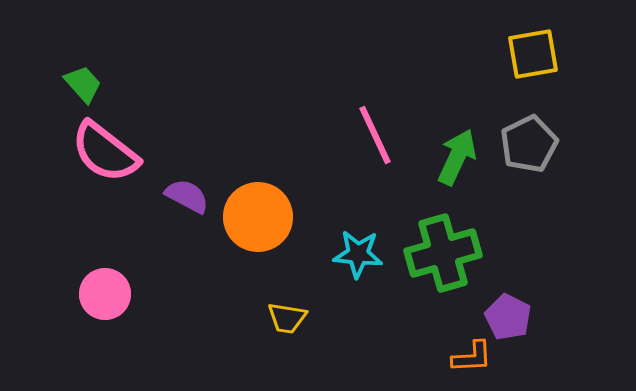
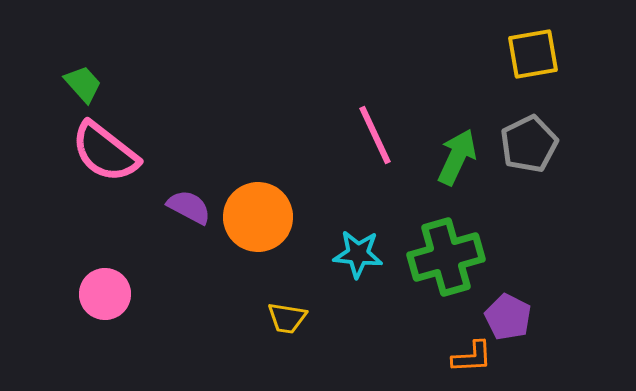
purple semicircle: moved 2 px right, 11 px down
green cross: moved 3 px right, 4 px down
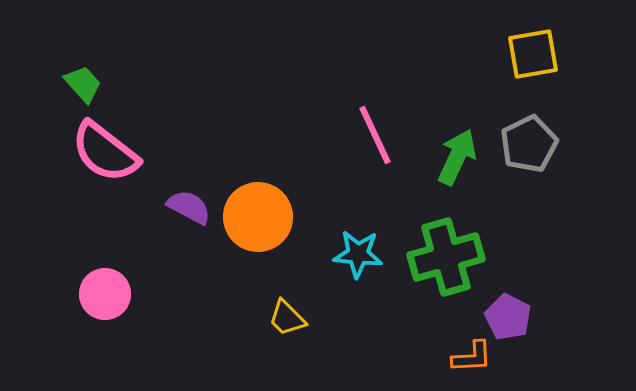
yellow trapezoid: rotated 36 degrees clockwise
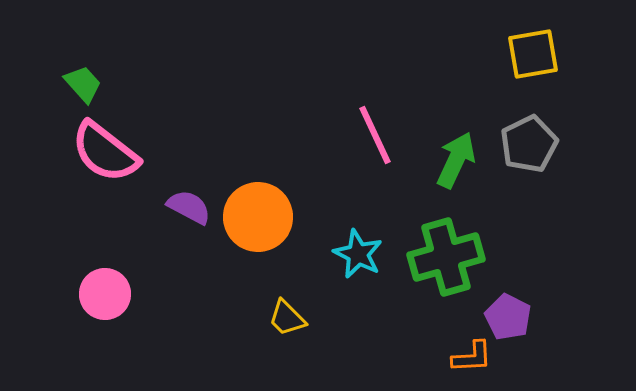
green arrow: moved 1 px left, 3 px down
cyan star: rotated 21 degrees clockwise
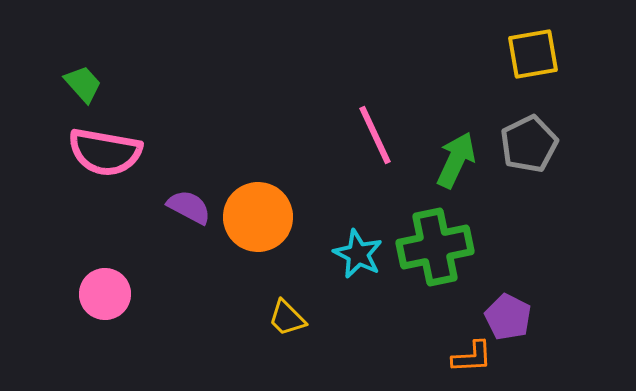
pink semicircle: rotated 28 degrees counterclockwise
green cross: moved 11 px left, 10 px up; rotated 4 degrees clockwise
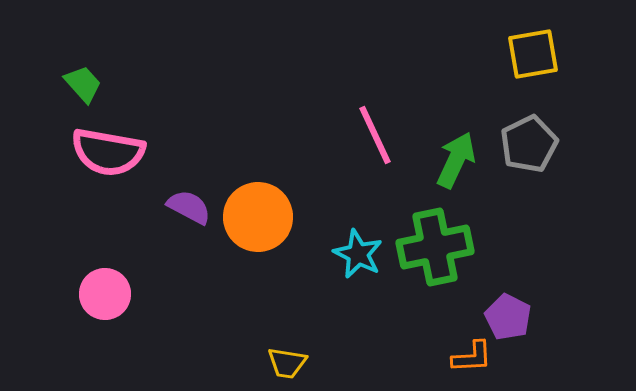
pink semicircle: moved 3 px right
yellow trapezoid: moved 45 px down; rotated 36 degrees counterclockwise
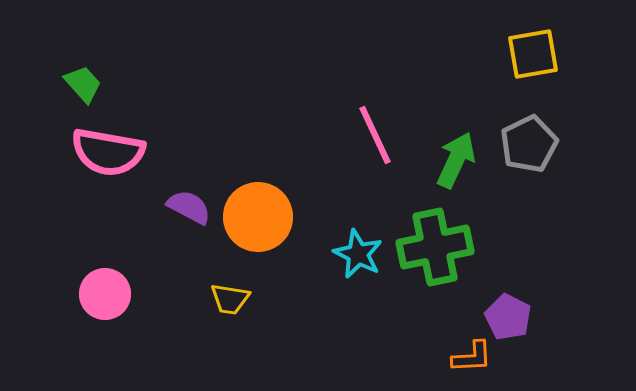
yellow trapezoid: moved 57 px left, 64 px up
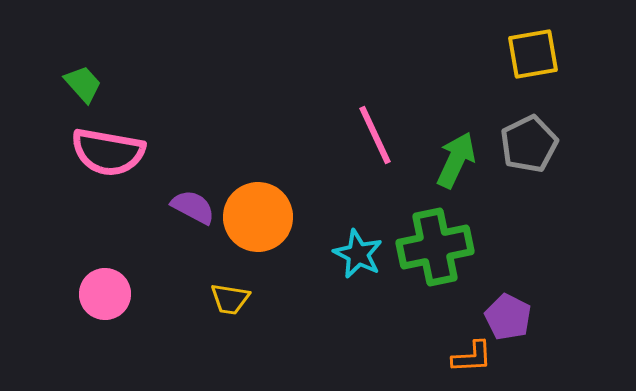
purple semicircle: moved 4 px right
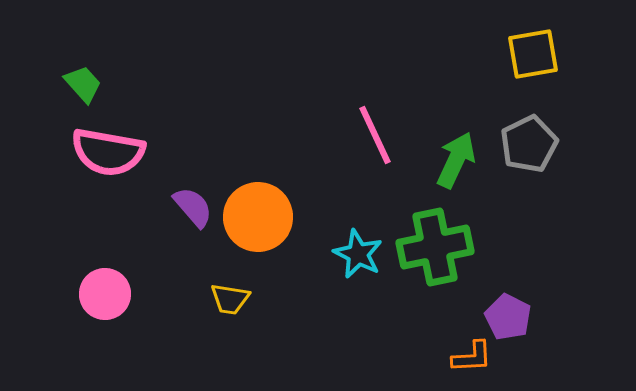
purple semicircle: rotated 21 degrees clockwise
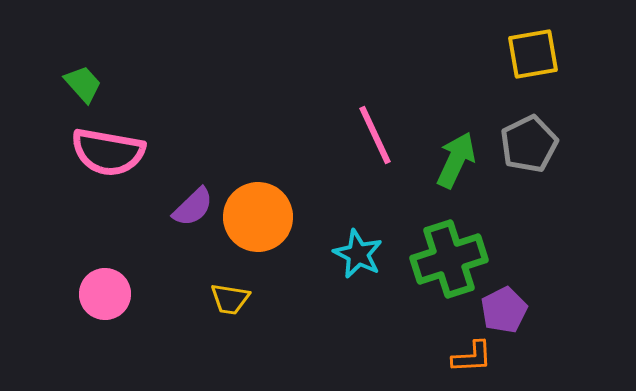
purple semicircle: rotated 87 degrees clockwise
green cross: moved 14 px right, 12 px down; rotated 6 degrees counterclockwise
purple pentagon: moved 4 px left, 7 px up; rotated 18 degrees clockwise
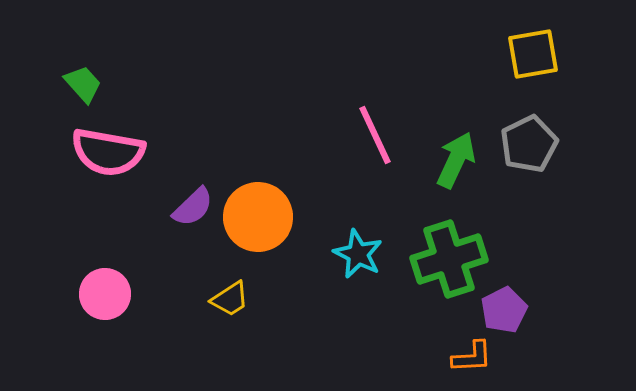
yellow trapezoid: rotated 42 degrees counterclockwise
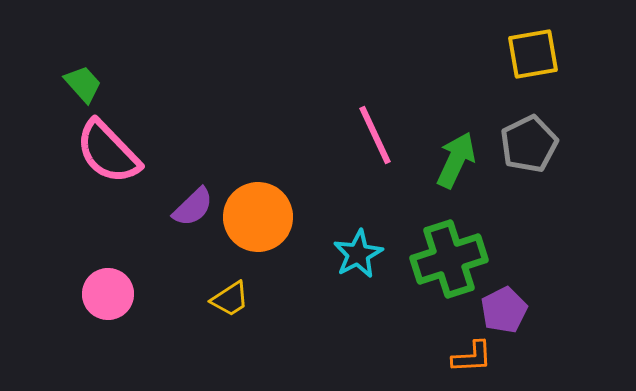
pink semicircle: rotated 36 degrees clockwise
cyan star: rotated 18 degrees clockwise
pink circle: moved 3 px right
